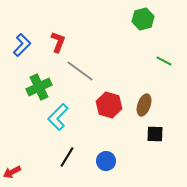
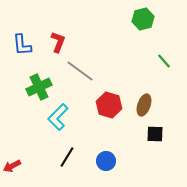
blue L-shape: rotated 130 degrees clockwise
green line: rotated 21 degrees clockwise
red arrow: moved 6 px up
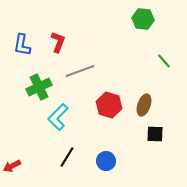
green hexagon: rotated 20 degrees clockwise
blue L-shape: rotated 15 degrees clockwise
gray line: rotated 56 degrees counterclockwise
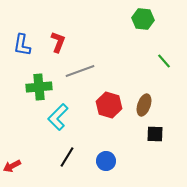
green cross: rotated 20 degrees clockwise
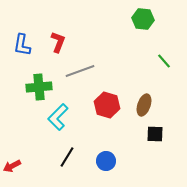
red hexagon: moved 2 px left
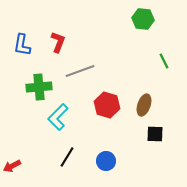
green line: rotated 14 degrees clockwise
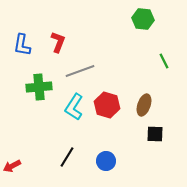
cyan L-shape: moved 16 px right, 10 px up; rotated 12 degrees counterclockwise
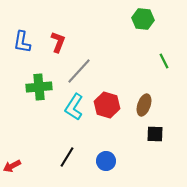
blue L-shape: moved 3 px up
gray line: moved 1 px left; rotated 28 degrees counterclockwise
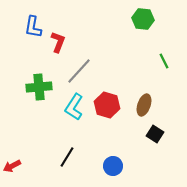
blue L-shape: moved 11 px right, 15 px up
black square: rotated 30 degrees clockwise
blue circle: moved 7 px right, 5 px down
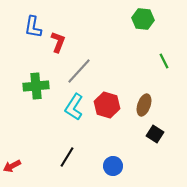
green cross: moved 3 px left, 1 px up
